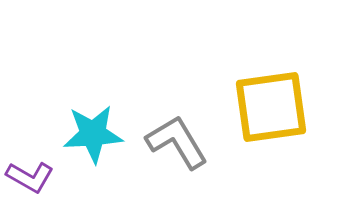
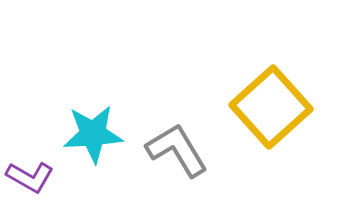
yellow square: rotated 34 degrees counterclockwise
gray L-shape: moved 8 px down
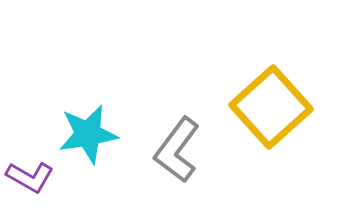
cyan star: moved 5 px left; rotated 6 degrees counterclockwise
gray L-shape: rotated 112 degrees counterclockwise
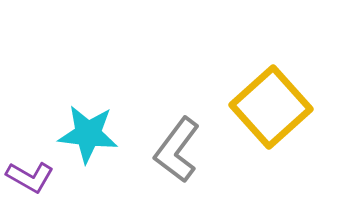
cyan star: rotated 16 degrees clockwise
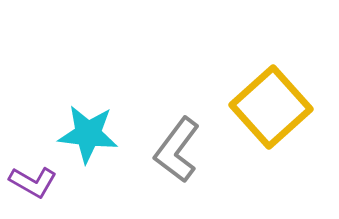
purple L-shape: moved 3 px right, 5 px down
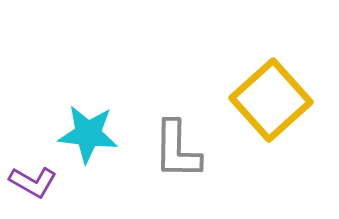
yellow square: moved 7 px up
gray L-shape: rotated 36 degrees counterclockwise
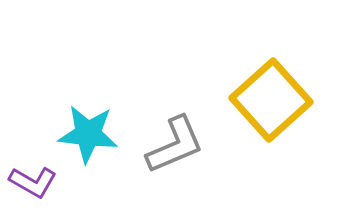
gray L-shape: moved 2 px left, 5 px up; rotated 114 degrees counterclockwise
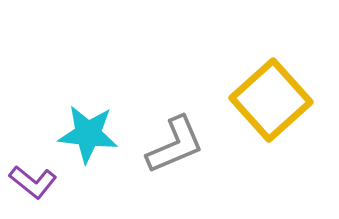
purple L-shape: rotated 9 degrees clockwise
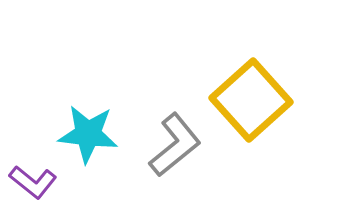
yellow square: moved 20 px left
gray L-shape: rotated 16 degrees counterclockwise
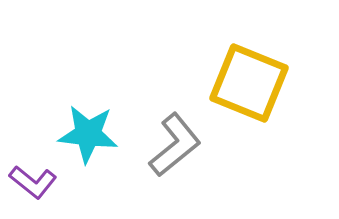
yellow square: moved 2 px left, 17 px up; rotated 26 degrees counterclockwise
